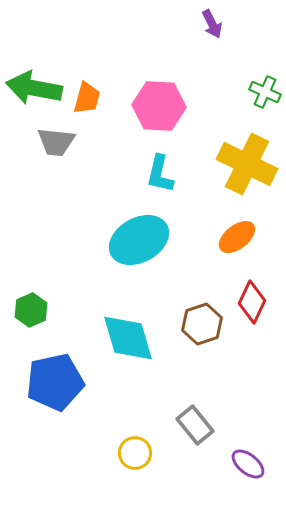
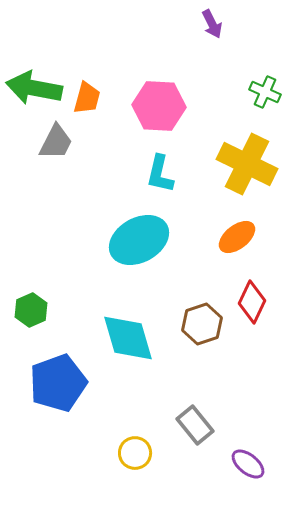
gray trapezoid: rotated 69 degrees counterclockwise
blue pentagon: moved 3 px right, 1 px down; rotated 8 degrees counterclockwise
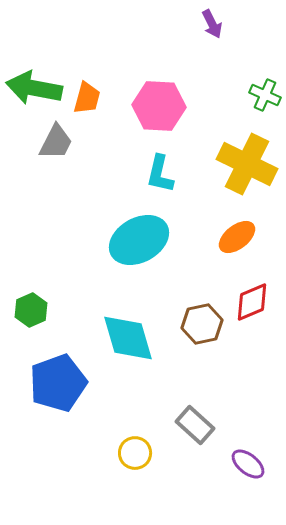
green cross: moved 3 px down
red diamond: rotated 42 degrees clockwise
brown hexagon: rotated 6 degrees clockwise
gray rectangle: rotated 9 degrees counterclockwise
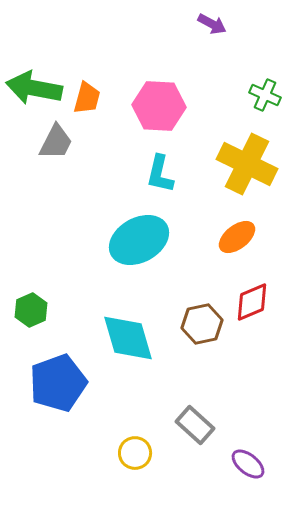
purple arrow: rotated 36 degrees counterclockwise
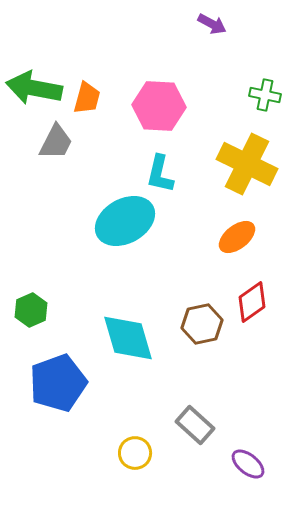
green cross: rotated 12 degrees counterclockwise
cyan ellipse: moved 14 px left, 19 px up
red diamond: rotated 12 degrees counterclockwise
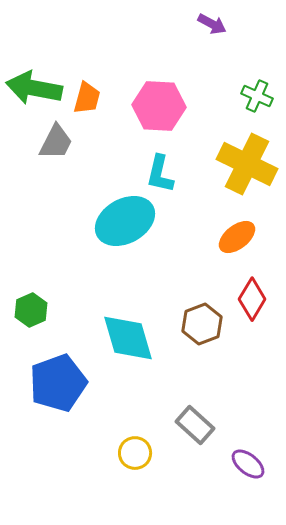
green cross: moved 8 px left, 1 px down; rotated 12 degrees clockwise
red diamond: moved 3 px up; rotated 24 degrees counterclockwise
brown hexagon: rotated 9 degrees counterclockwise
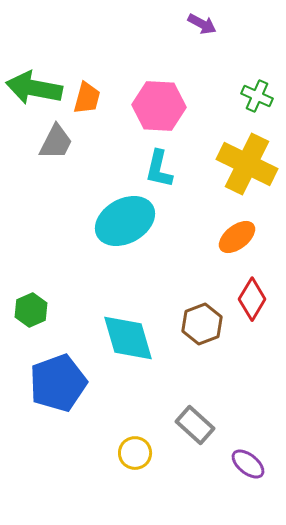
purple arrow: moved 10 px left
cyan L-shape: moved 1 px left, 5 px up
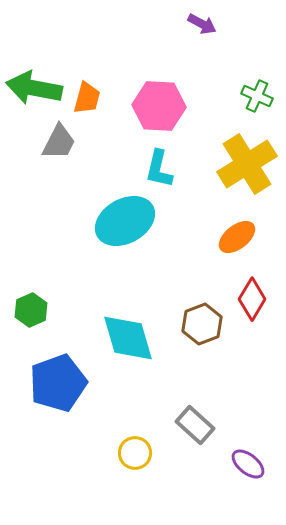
gray trapezoid: moved 3 px right
yellow cross: rotated 32 degrees clockwise
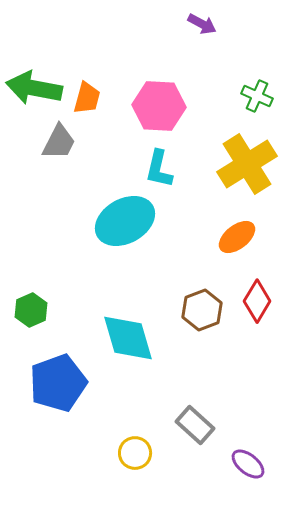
red diamond: moved 5 px right, 2 px down
brown hexagon: moved 14 px up
